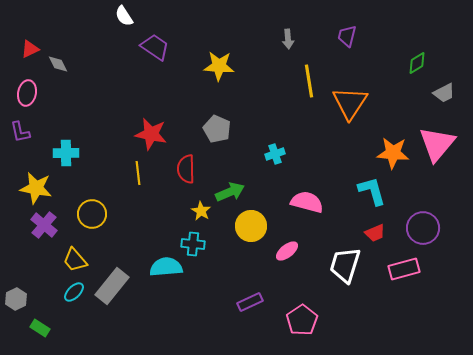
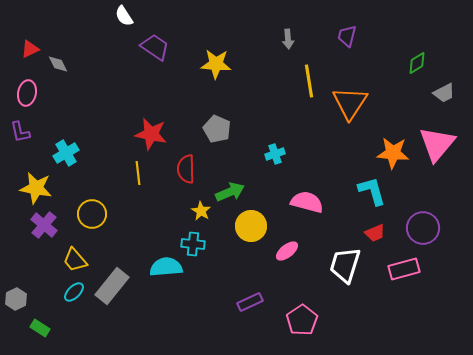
yellow star at (219, 66): moved 3 px left, 2 px up
cyan cross at (66, 153): rotated 30 degrees counterclockwise
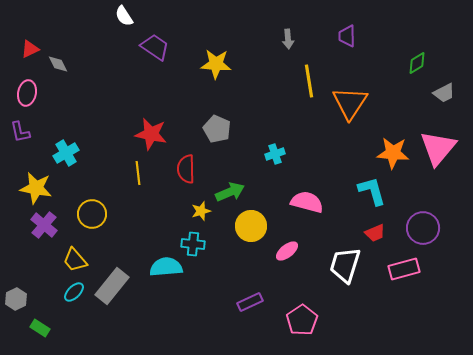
purple trapezoid at (347, 36): rotated 15 degrees counterclockwise
pink triangle at (437, 144): moved 1 px right, 4 px down
yellow star at (201, 211): rotated 24 degrees clockwise
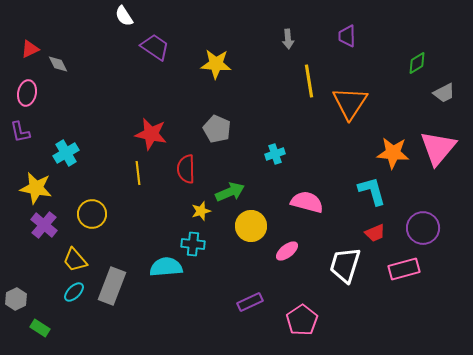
gray rectangle at (112, 286): rotated 18 degrees counterclockwise
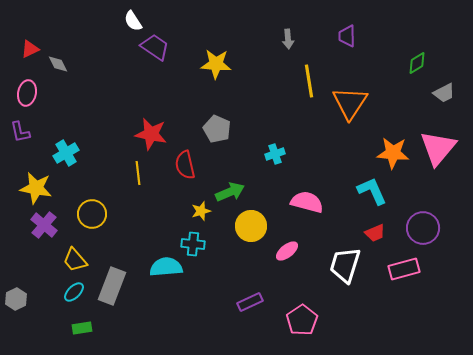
white semicircle at (124, 16): moved 9 px right, 5 px down
red semicircle at (186, 169): moved 1 px left, 4 px up; rotated 12 degrees counterclockwise
cyan L-shape at (372, 191): rotated 8 degrees counterclockwise
green rectangle at (40, 328): moved 42 px right; rotated 42 degrees counterclockwise
